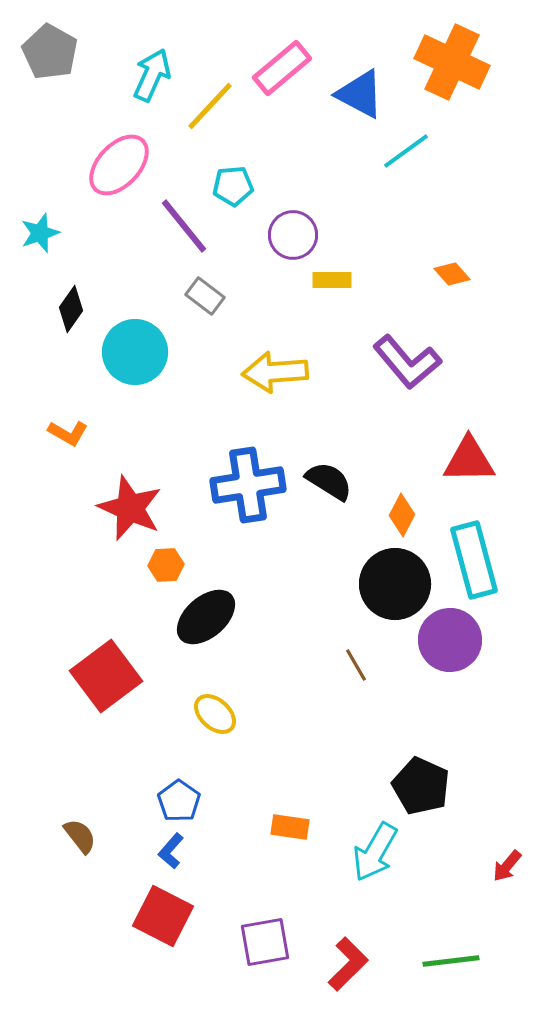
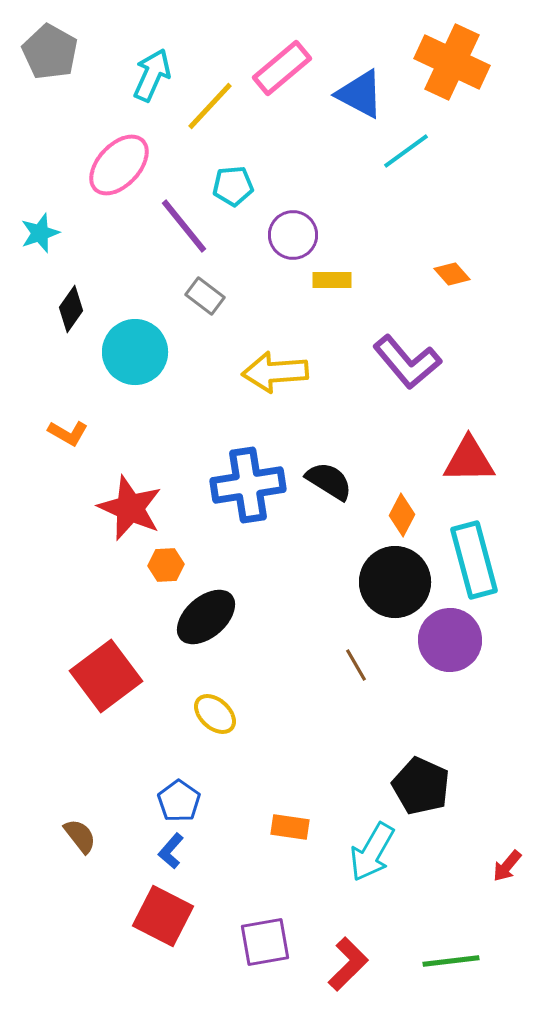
black circle at (395, 584): moved 2 px up
cyan arrow at (375, 852): moved 3 px left
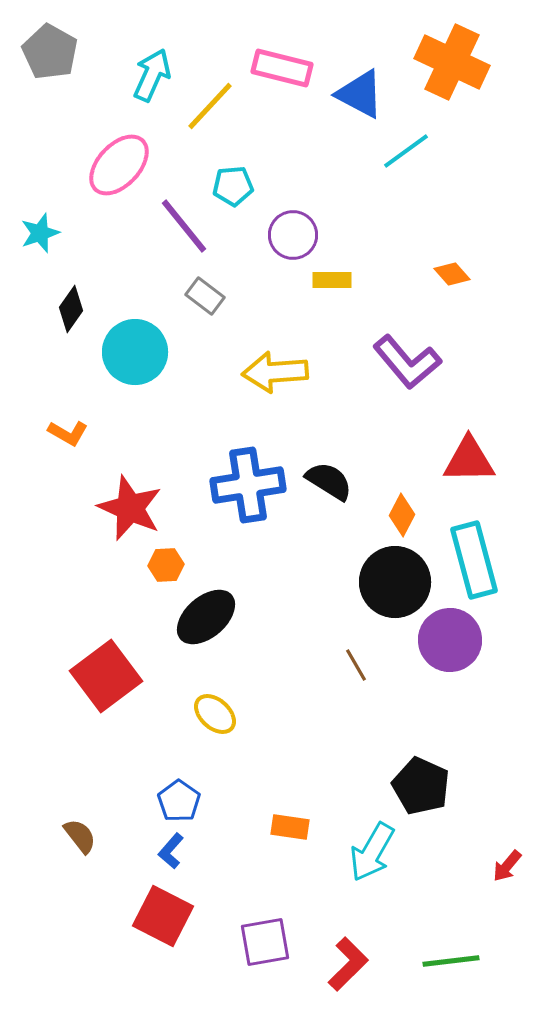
pink rectangle at (282, 68): rotated 54 degrees clockwise
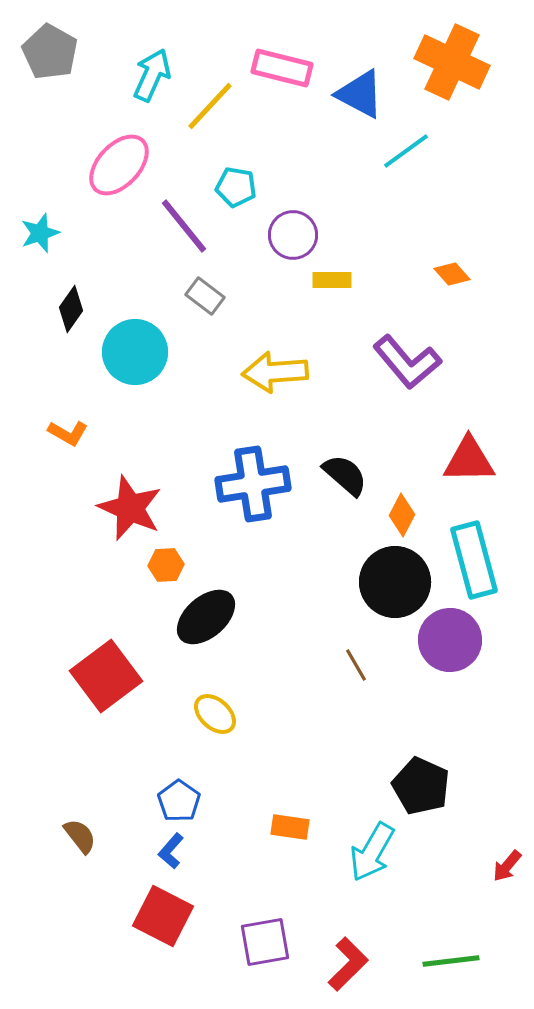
cyan pentagon at (233, 186): moved 3 px right, 1 px down; rotated 15 degrees clockwise
black semicircle at (329, 481): moved 16 px right, 6 px up; rotated 9 degrees clockwise
blue cross at (248, 485): moved 5 px right, 1 px up
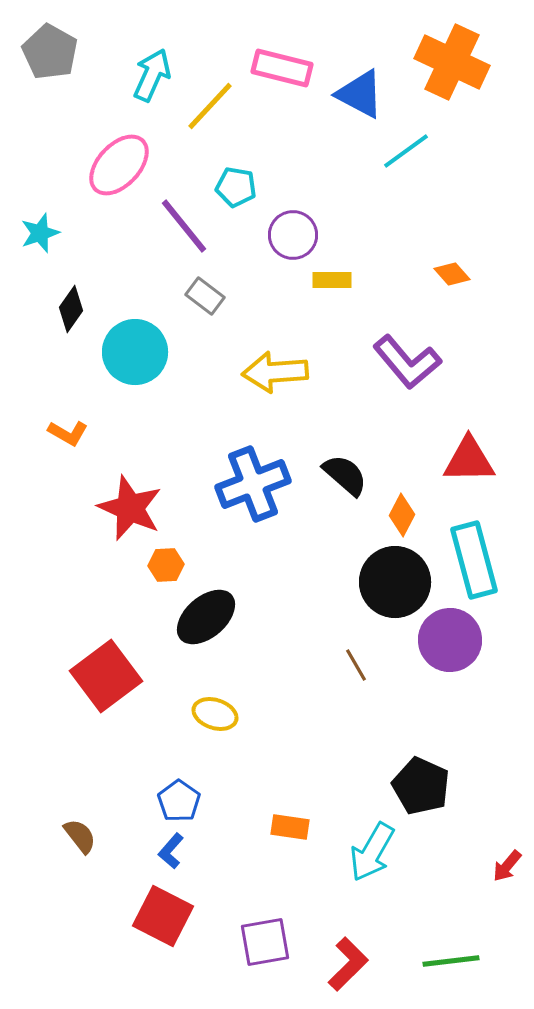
blue cross at (253, 484): rotated 12 degrees counterclockwise
yellow ellipse at (215, 714): rotated 24 degrees counterclockwise
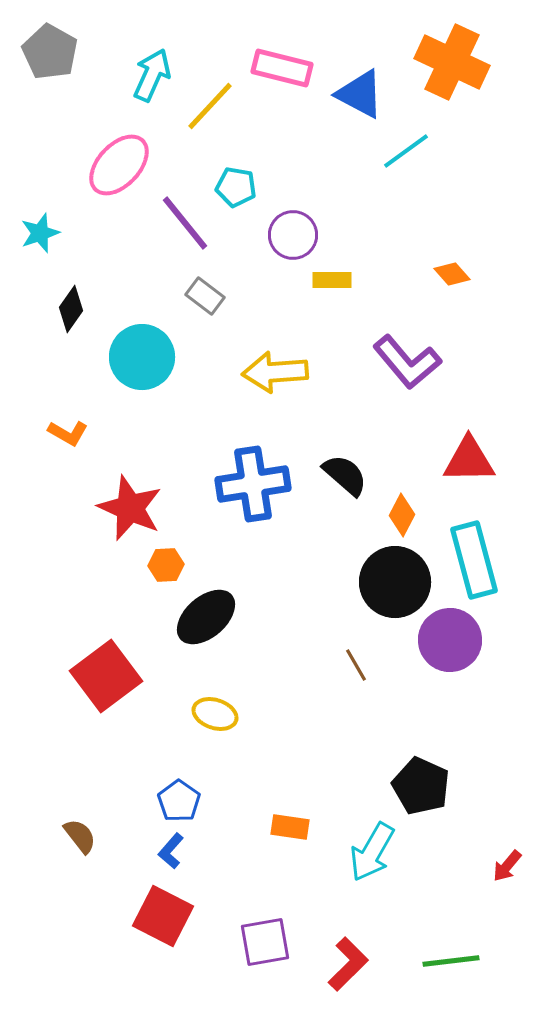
purple line at (184, 226): moved 1 px right, 3 px up
cyan circle at (135, 352): moved 7 px right, 5 px down
blue cross at (253, 484): rotated 12 degrees clockwise
